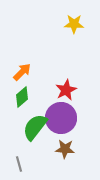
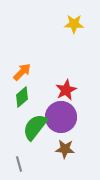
purple circle: moved 1 px up
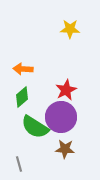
yellow star: moved 4 px left, 5 px down
orange arrow: moved 1 px right, 3 px up; rotated 132 degrees counterclockwise
green semicircle: rotated 96 degrees counterclockwise
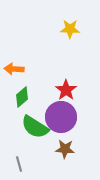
orange arrow: moved 9 px left
red star: rotated 10 degrees counterclockwise
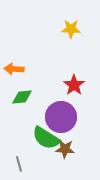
yellow star: moved 1 px right
red star: moved 8 px right, 5 px up
green diamond: rotated 35 degrees clockwise
green semicircle: moved 11 px right, 11 px down
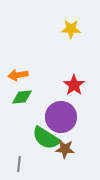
orange arrow: moved 4 px right, 6 px down; rotated 12 degrees counterclockwise
gray line: rotated 21 degrees clockwise
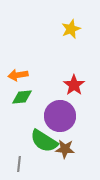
yellow star: rotated 24 degrees counterclockwise
purple circle: moved 1 px left, 1 px up
green semicircle: moved 2 px left, 3 px down
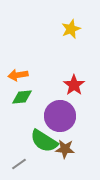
gray line: rotated 49 degrees clockwise
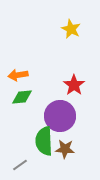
yellow star: rotated 24 degrees counterclockwise
green semicircle: rotated 56 degrees clockwise
gray line: moved 1 px right, 1 px down
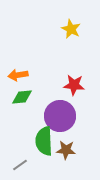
red star: rotated 30 degrees counterclockwise
brown star: moved 1 px right, 1 px down
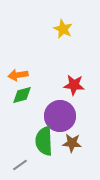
yellow star: moved 8 px left
green diamond: moved 2 px up; rotated 10 degrees counterclockwise
brown star: moved 6 px right, 7 px up
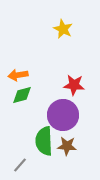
purple circle: moved 3 px right, 1 px up
brown star: moved 5 px left, 3 px down
gray line: rotated 14 degrees counterclockwise
